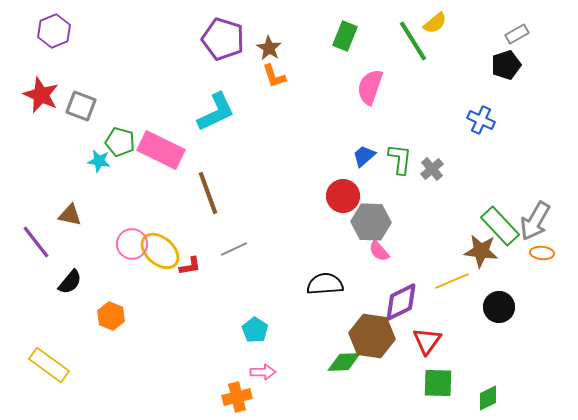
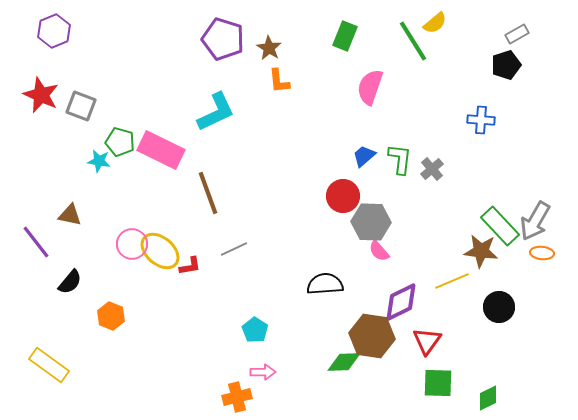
orange L-shape at (274, 76): moved 5 px right, 5 px down; rotated 12 degrees clockwise
blue cross at (481, 120): rotated 20 degrees counterclockwise
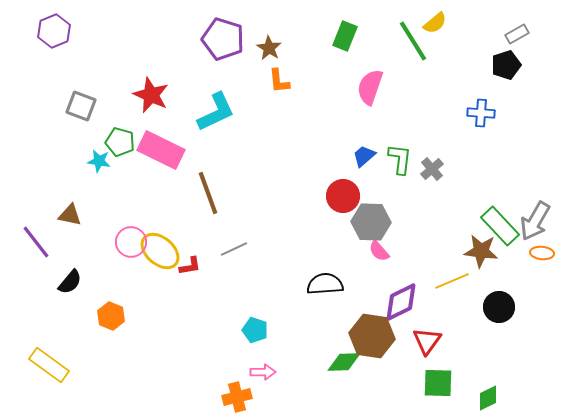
red star at (41, 95): moved 110 px right
blue cross at (481, 120): moved 7 px up
pink circle at (132, 244): moved 1 px left, 2 px up
cyan pentagon at (255, 330): rotated 15 degrees counterclockwise
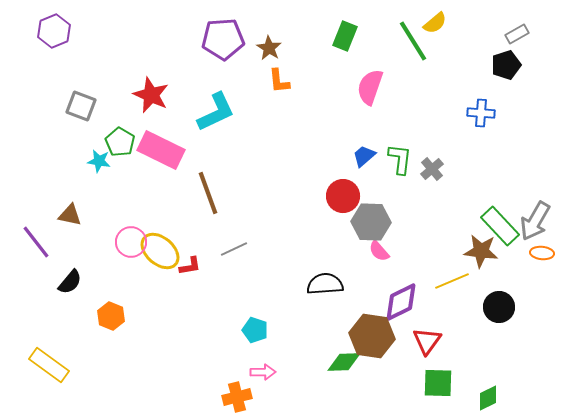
purple pentagon at (223, 39): rotated 21 degrees counterclockwise
green pentagon at (120, 142): rotated 16 degrees clockwise
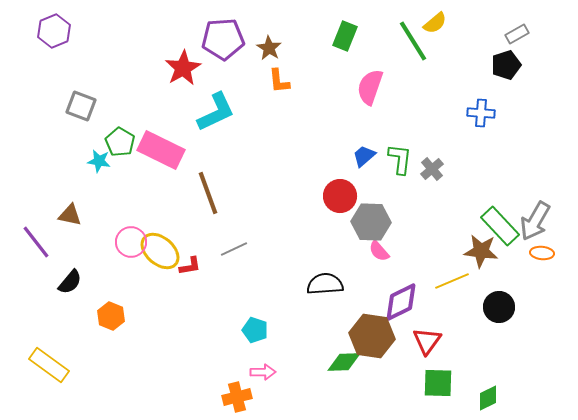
red star at (151, 95): moved 32 px right, 27 px up; rotated 18 degrees clockwise
red circle at (343, 196): moved 3 px left
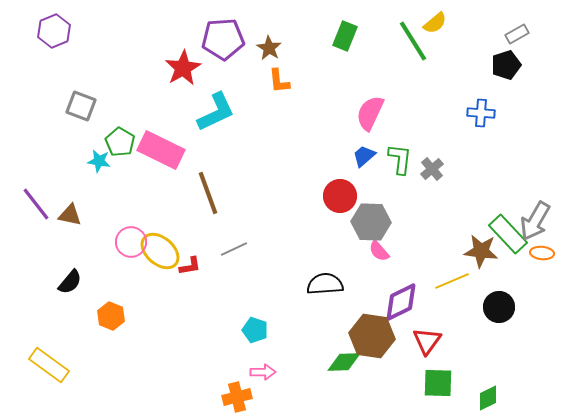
pink semicircle at (370, 87): moved 26 px down; rotated 6 degrees clockwise
green rectangle at (500, 226): moved 8 px right, 8 px down
purple line at (36, 242): moved 38 px up
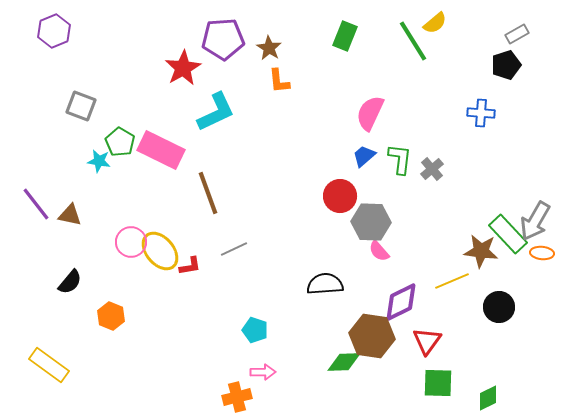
yellow ellipse at (160, 251): rotated 9 degrees clockwise
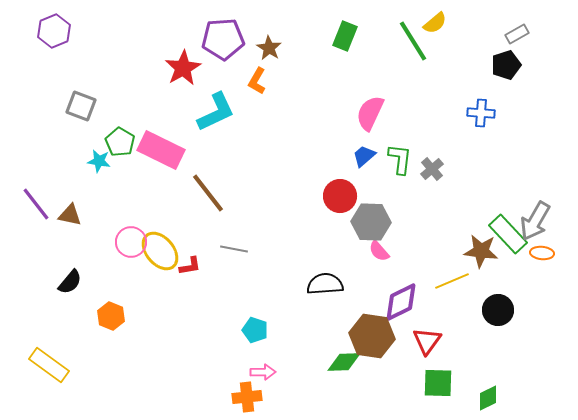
orange L-shape at (279, 81): moved 22 px left; rotated 36 degrees clockwise
brown line at (208, 193): rotated 18 degrees counterclockwise
gray line at (234, 249): rotated 36 degrees clockwise
black circle at (499, 307): moved 1 px left, 3 px down
orange cross at (237, 397): moved 10 px right; rotated 8 degrees clockwise
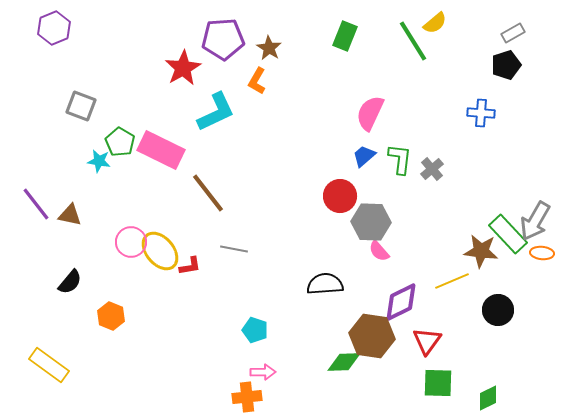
purple hexagon at (54, 31): moved 3 px up
gray rectangle at (517, 34): moved 4 px left, 1 px up
